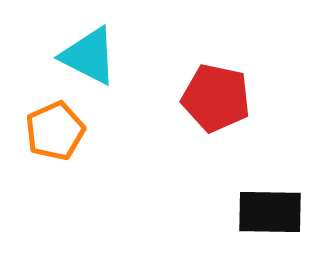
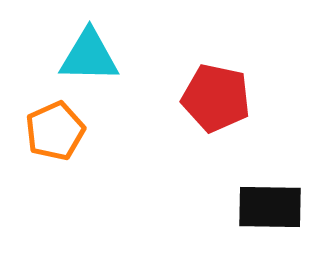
cyan triangle: rotated 26 degrees counterclockwise
black rectangle: moved 5 px up
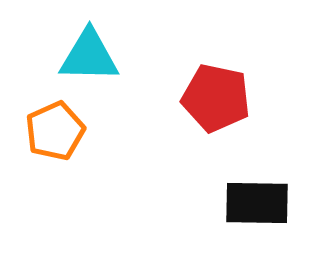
black rectangle: moved 13 px left, 4 px up
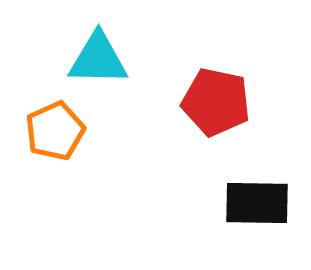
cyan triangle: moved 9 px right, 3 px down
red pentagon: moved 4 px down
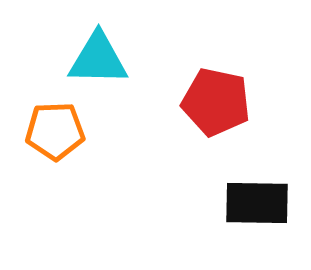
orange pentagon: rotated 22 degrees clockwise
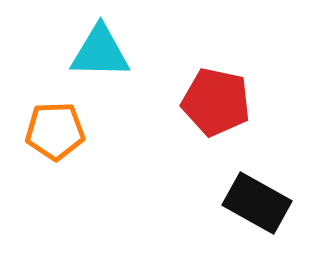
cyan triangle: moved 2 px right, 7 px up
black rectangle: rotated 28 degrees clockwise
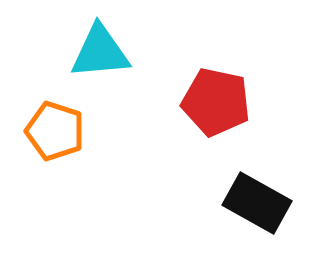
cyan triangle: rotated 6 degrees counterclockwise
orange pentagon: rotated 20 degrees clockwise
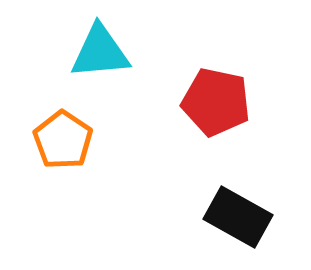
orange pentagon: moved 8 px right, 9 px down; rotated 16 degrees clockwise
black rectangle: moved 19 px left, 14 px down
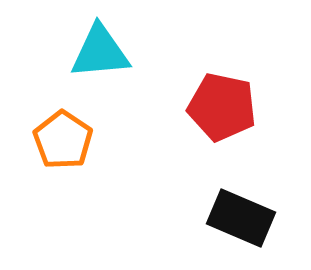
red pentagon: moved 6 px right, 5 px down
black rectangle: moved 3 px right, 1 px down; rotated 6 degrees counterclockwise
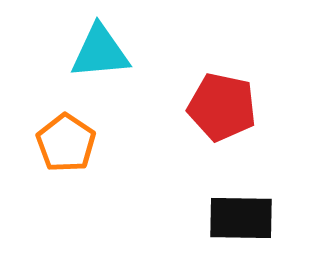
orange pentagon: moved 3 px right, 3 px down
black rectangle: rotated 22 degrees counterclockwise
